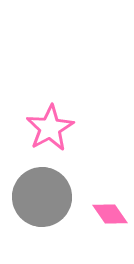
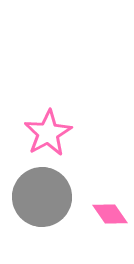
pink star: moved 2 px left, 5 px down
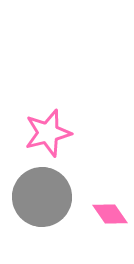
pink star: rotated 15 degrees clockwise
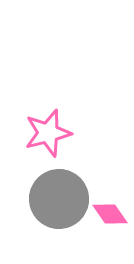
gray circle: moved 17 px right, 2 px down
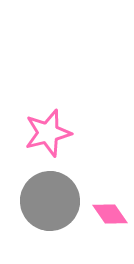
gray circle: moved 9 px left, 2 px down
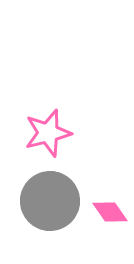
pink diamond: moved 2 px up
